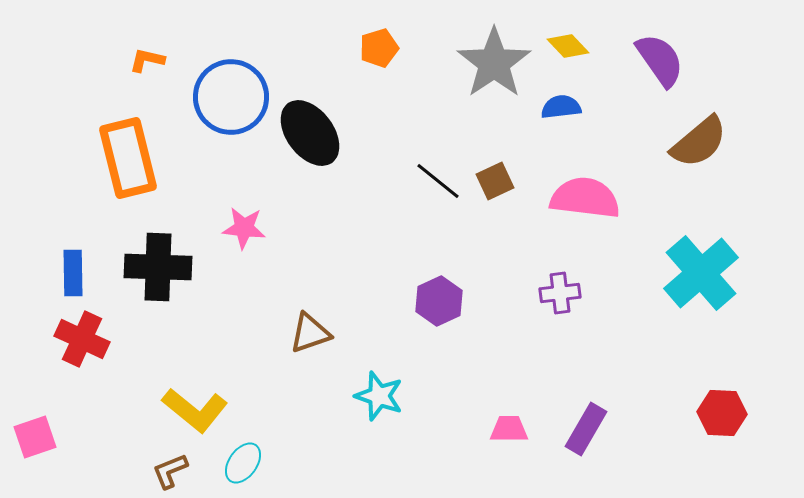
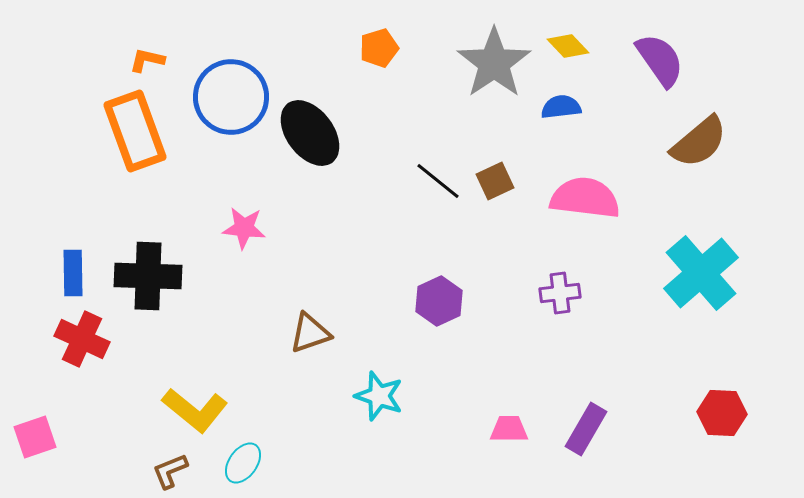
orange rectangle: moved 7 px right, 27 px up; rotated 6 degrees counterclockwise
black cross: moved 10 px left, 9 px down
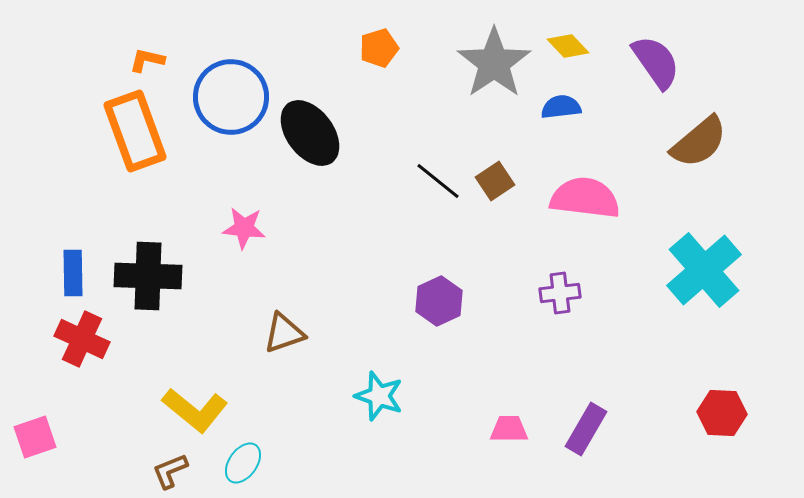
purple semicircle: moved 4 px left, 2 px down
brown square: rotated 9 degrees counterclockwise
cyan cross: moved 3 px right, 3 px up
brown triangle: moved 26 px left
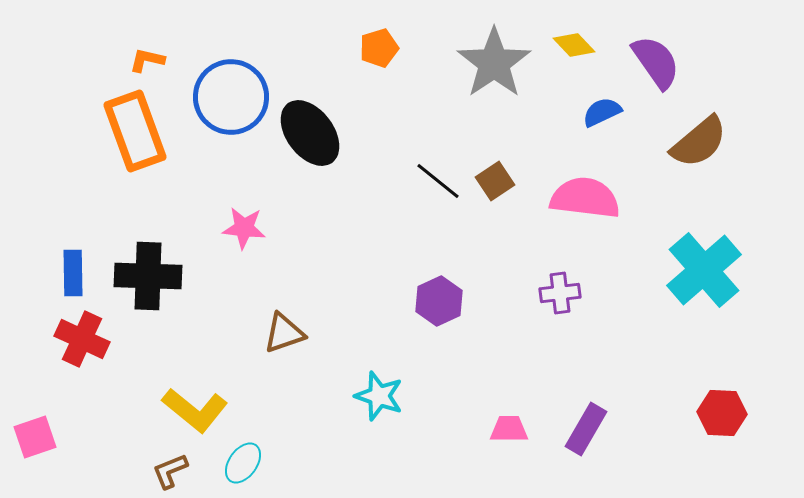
yellow diamond: moved 6 px right, 1 px up
blue semicircle: moved 41 px right, 5 px down; rotated 18 degrees counterclockwise
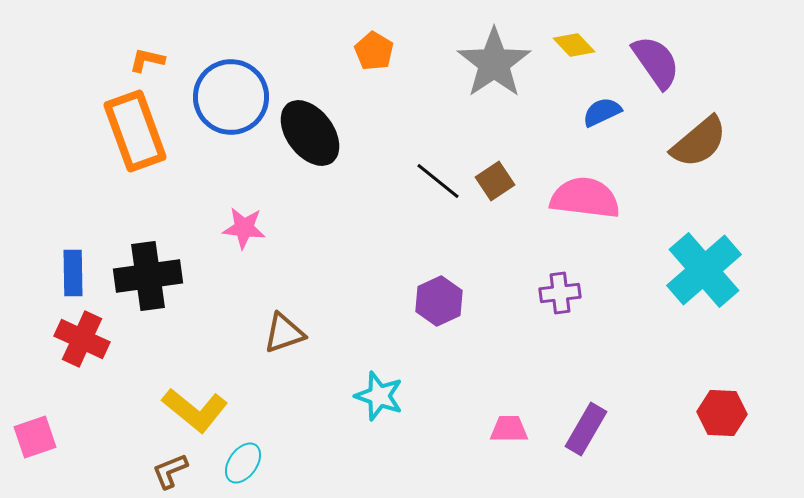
orange pentagon: moved 5 px left, 3 px down; rotated 24 degrees counterclockwise
black cross: rotated 10 degrees counterclockwise
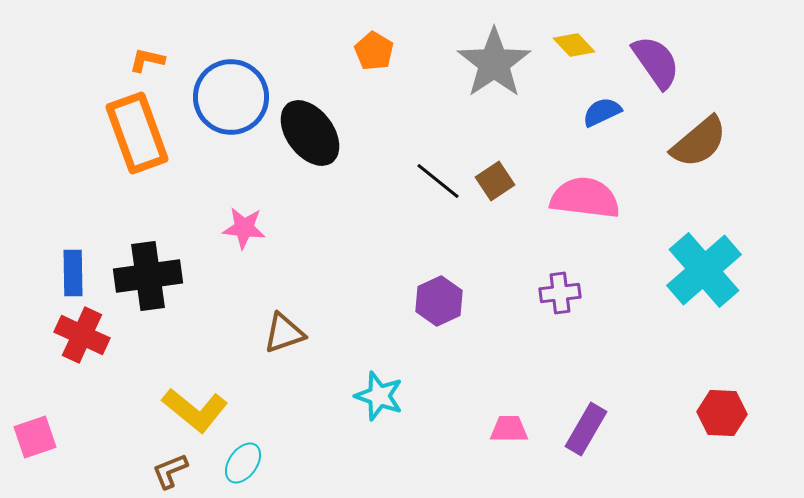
orange rectangle: moved 2 px right, 2 px down
red cross: moved 4 px up
